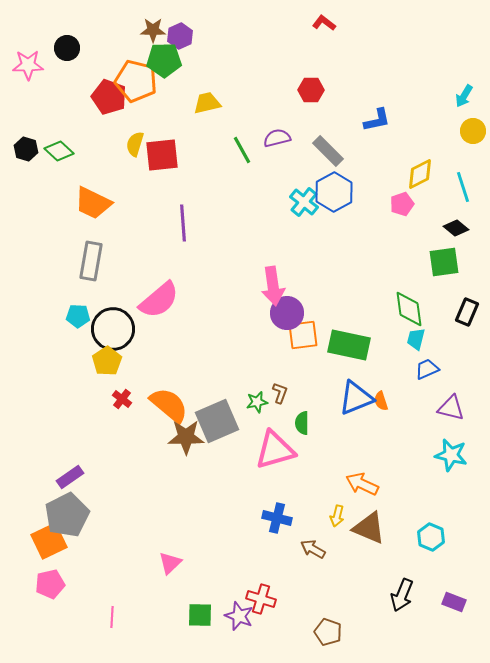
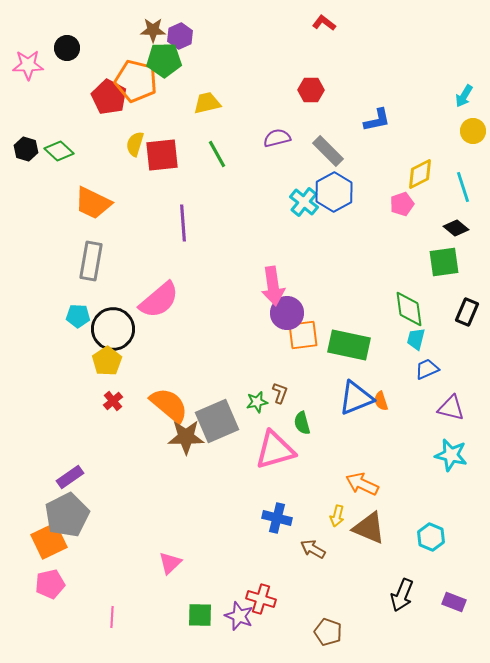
red pentagon at (109, 97): rotated 8 degrees clockwise
green line at (242, 150): moved 25 px left, 4 px down
red cross at (122, 399): moved 9 px left, 2 px down; rotated 12 degrees clockwise
green semicircle at (302, 423): rotated 15 degrees counterclockwise
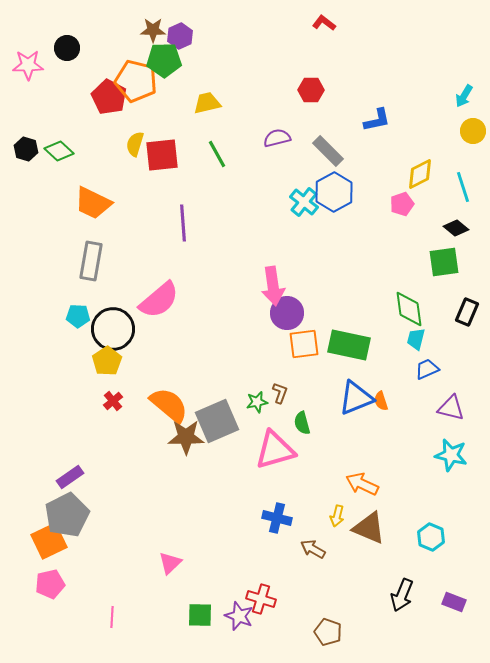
orange square at (303, 335): moved 1 px right, 9 px down
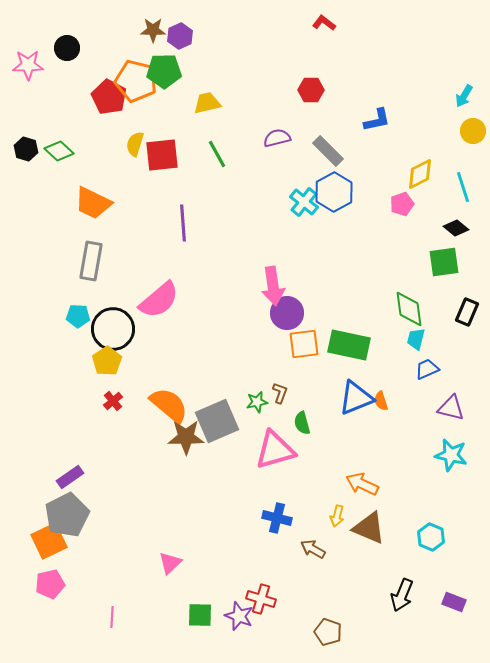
green pentagon at (164, 60): moved 11 px down
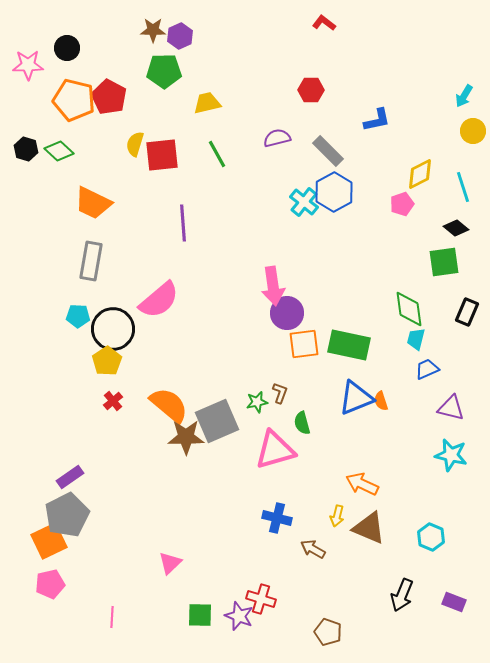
orange pentagon at (136, 81): moved 62 px left, 19 px down
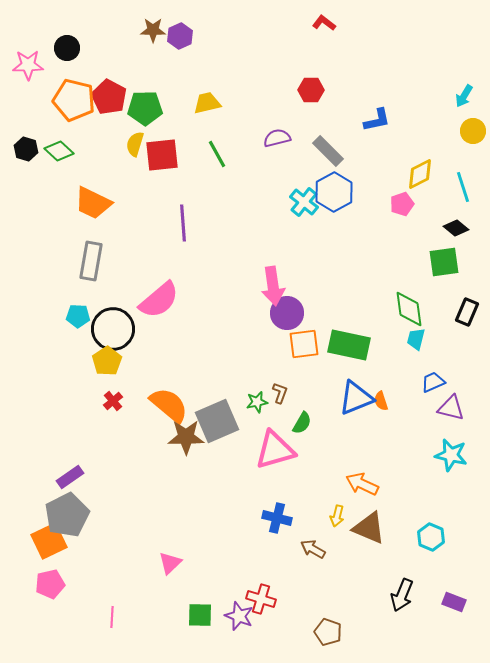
green pentagon at (164, 71): moved 19 px left, 37 px down
blue trapezoid at (427, 369): moved 6 px right, 13 px down
green semicircle at (302, 423): rotated 135 degrees counterclockwise
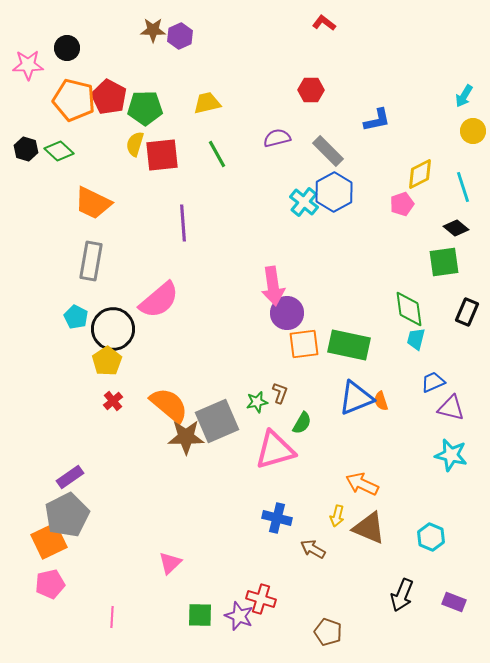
cyan pentagon at (78, 316): moved 2 px left, 1 px down; rotated 25 degrees clockwise
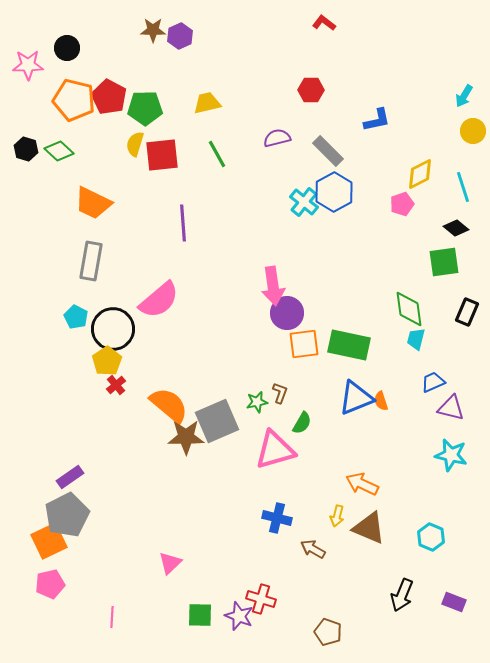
red cross at (113, 401): moved 3 px right, 16 px up
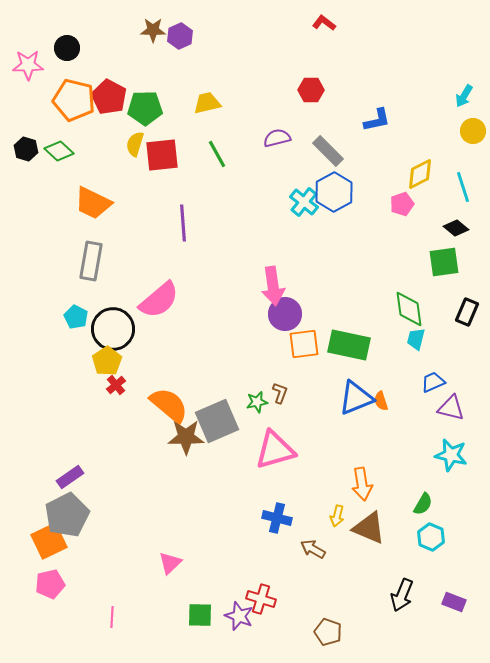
purple circle at (287, 313): moved 2 px left, 1 px down
green semicircle at (302, 423): moved 121 px right, 81 px down
orange arrow at (362, 484): rotated 124 degrees counterclockwise
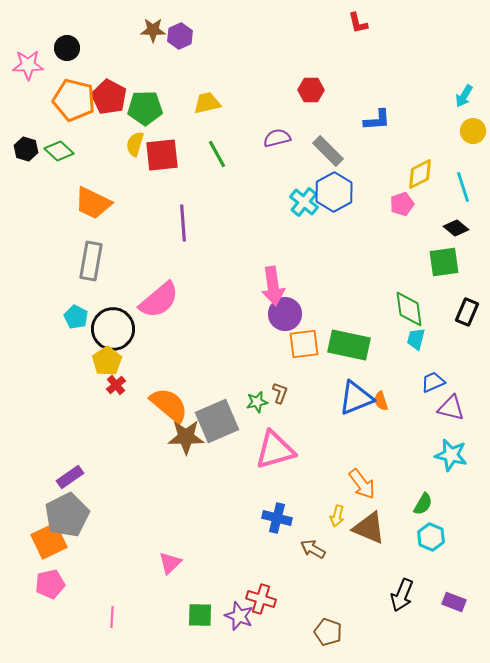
red L-shape at (324, 23): moved 34 px right; rotated 140 degrees counterclockwise
blue L-shape at (377, 120): rotated 8 degrees clockwise
orange arrow at (362, 484): rotated 28 degrees counterclockwise
